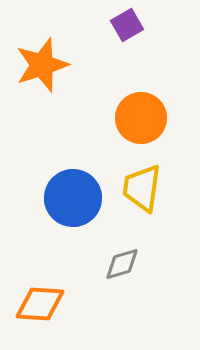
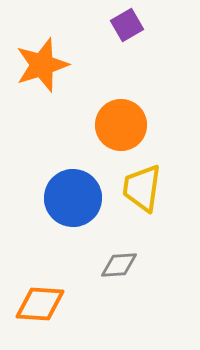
orange circle: moved 20 px left, 7 px down
gray diamond: moved 3 px left, 1 px down; rotated 12 degrees clockwise
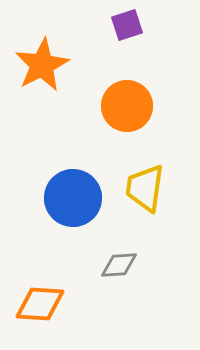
purple square: rotated 12 degrees clockwise
orange star: rotated 10 degrees counterclockwise
orange circle: moved 6 px right, 19 px up
yellow trapezoid: moved 3 px right
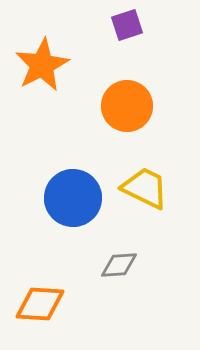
yellow trapezoid: rotated 108 degrees clockwise
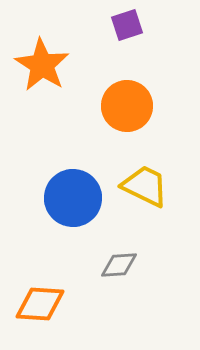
orange star: rotated 12 degrees counterclockwise
yellow trapezoid: moved 2 px up
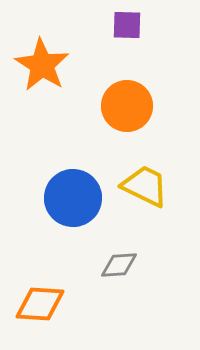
purple square: rotated 20 degrees clockwise
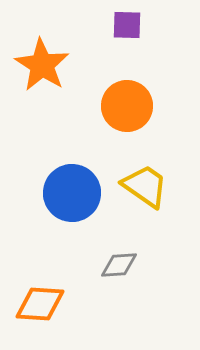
yellow trapezoid: rotated 9 degrees clockwise
blue circle: moved 1 px left, 5 px up
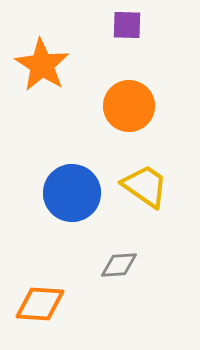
orange circle: moved 2 px right
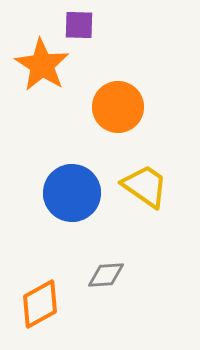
purple square: moved 48 px left
orange circle: moved 11 px left, 1 px down
gray diamond: moved 13 px left, 10 px down
orange diamond: rotated 33 degrees counterclockwise
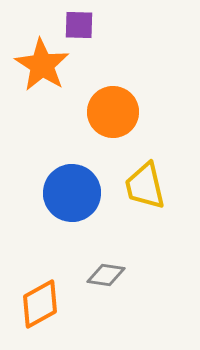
orange circle: moved 5 px left, 5 px down
yellow trapezoid: rotated 138 degrees counterclockwise
gray diamond: rotated 12 degrees clockwise
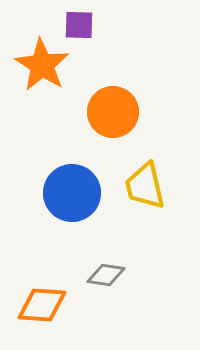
orange diamond: moved 2 px right, 1 px down; rotated 33 degrees clockwise
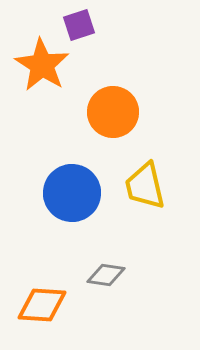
purple square: rotated 20 degrees counterclockwise
